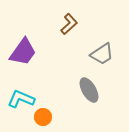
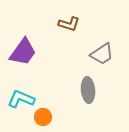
brown L-shape: rotated 60 degrees clockwise
gray ellipse: moved 1 px left; rotated 25 degrees clockwise
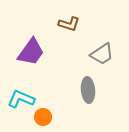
purple trapezoid: moved 8 px right
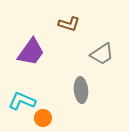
gray ellipse: moved 7 px left
cyan L-shape: moved 1 px right, 2 px down
orange circle: moved 1 px down
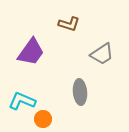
gray ellipse: moved 1 px left, 2 px down
orange circle: moved 1 px down
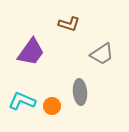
orange circle: moved 9 px right, 13 px up
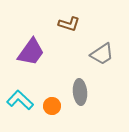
cyan L-shape: moved 2 px left, 1 px up; rotated 20 degrees clockwise
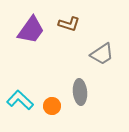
purple trapezoid: moved 22 px up
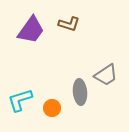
gray trapezoid: moved 4 px right, 21 px down
cyan L-shape: rotated 60 degrees counterclockwise
orange circle: moved 2 px down
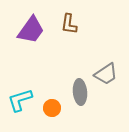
brown L-shape: rotated 80 degrees clockwise
gray trapezoid: moved 1 px up
